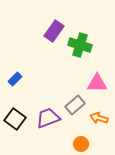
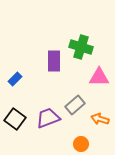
purple rectangle: moved 30 px down; rotated 35 degrees counterclockwise
green cross: moved 1 px right, 2 px down
pink triangle: moved 2 px right, 6 px up
orange arrow: moved 1 px right, 1 px down
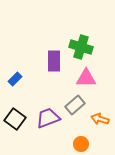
pink triangle: moved 13 px left, 1 px down
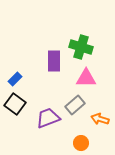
black square: moved 15 px up
orange circle: moved 1 px up
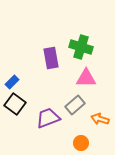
purple rectangle: moved 3 px left, 3 px up; rotated 10 degrees counterclockwise
blue rectangle: moved 3 px left, 3 px down
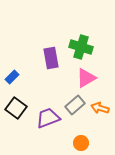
pink triangle: rotated 30 degrees counterclockwise
blue rectangle: moved 5 px up
black square: moved 1 px right, 4 px down
orange arrow: moved 11 px up
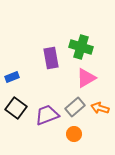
blue rectangle: rotated 24 degrees clockwise
gray rectangle: moved 2 px down
purple trapezoid: moved 1 px left, 3 px up
orange circle: moved 7 px left, 9 px up
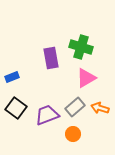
orange circle: moved 1 px left
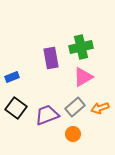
green cross: rotated 30 degrees counterclockwise
pink triangle: moved 3 px left, 1 px up
orange arrow: rotated 36 degrees counterclockwise
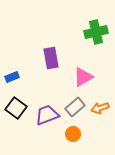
green cross: moved 15 px right, 15 px up
